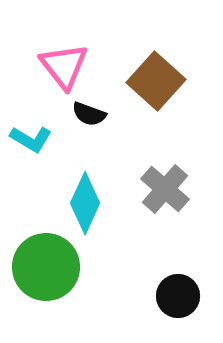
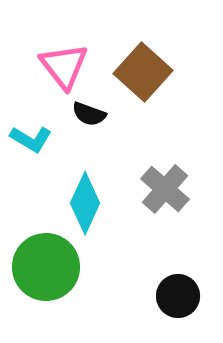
brown square: moved 13 px left, 9 px up
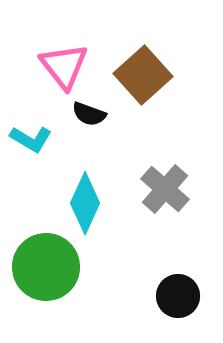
brown square: moved 3 px down; rotated 6 degrees clockwise
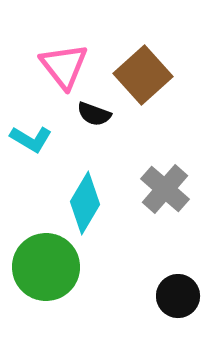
black semicircle: moved 5 px right
cyan diamond: rotated 6 degrees clockwise
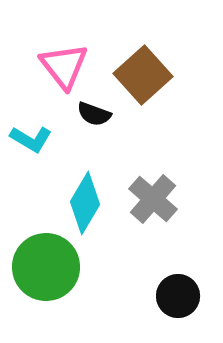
gray cross: moved 12 px left, 10 px down
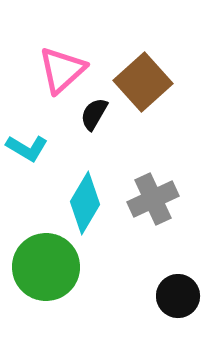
pink triangle: moved 2 px left, 4 px down; rotated 26 degrees clockwise
brown square: moved 7 px down
black semicircle: rotated 100 degrees clockwise
cyan L-shape: moved 4 px left, 9 px down
gray cross: rotated 24 degrees clockwise
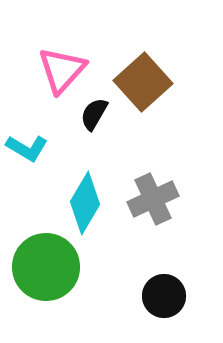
pink triangle: rotated 6 degrees counterclockwise
black circle: moved 14 px left
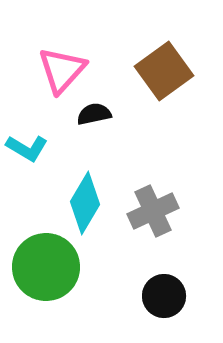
brown square: moved 21 px right, 11 px up; rotated 6 degrees clockwise
black semicircle: rotated 48 degrees clockwise
gray cross: moved 12 px down
